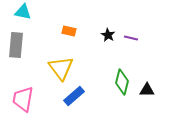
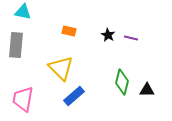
yellow triangle: rotated 8 degrees counterclockwise
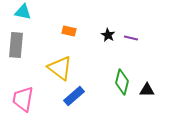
yellow triangle: moved 1 px left; rotated 8 degrees counterclockwise
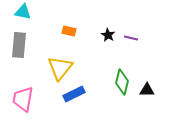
gray rectangle: moved 3 px right
yellow triangle: rotated 32 degrees clockwise
blue rectangle: moved 2 px up; rotated 15 degrees clockwise
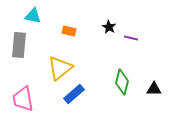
cyan triangle: moved 10 px right, 4 px down
black star: moved 1 px right, 8 px up
yellow triangle: rotated 12 degrees clockwise
black triangle: moved 7 px right, 1 px up
blue rectangle: rotated 15 degrees counterclockwise
pink trapezoid: rotated 20 degrees counterclockwise
